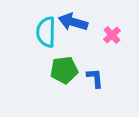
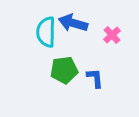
blue arrow: moved 1 px down
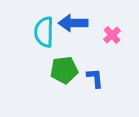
blue arrow: rotated 16 degrees counterclockwise
cyan semicircle: moved 2 px left
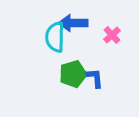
cyan semicircle: moved 11 px right, 5 px down
green pentagon: moved 9 px right, 4 px down; rotated 8 degrees counterclockwise
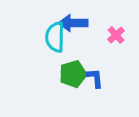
pink cross: moved 4 px right
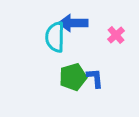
green pentagon: moved 3 px down
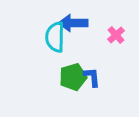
blue L-shape: moved 3 px left, 1 px up
